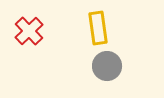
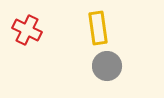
red cross: moved 2 px left, 1 px up; rotated 20 degrees counterclockwise
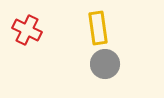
gray circle: moved 2 px left, 2 px up
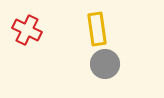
yellow rectangle: moved 1 px left, 1 px down
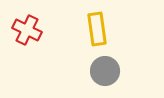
gray circle: moved 7 px down
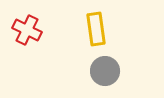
yellow rectangle: moved 1 px left
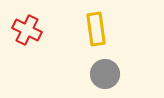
gray circle: moved 3 px down
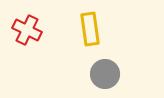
yellow rectangle: moved 6 px left
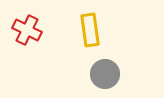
yellow rectangle: moved 1 px down
